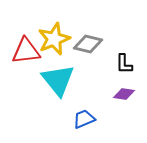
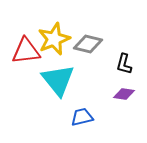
black L-shape: rotated 15 degrees clockwise
blue trapezoid: moved 2 px left, 2 px up; rotated 10 degrees clockwise
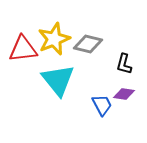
red triangle: moved 3 px left, 2 px up
blue trapezoid: moved 20 px right, 12 px up; rotated 75 degrees clockwise
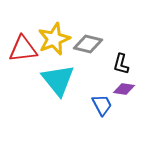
black L-shape: moved 3 px left
purple diamond: moved 5 px up
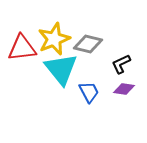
red triangle: moved 1 px left, 1 px up
black L-shape: rotated 50 degrees clockwise
cyan triangle: moved 3 px right, 11 px up
blue trapezoid: moved 13 px left, 13 px up
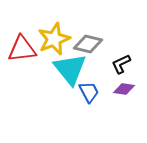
red triangle: moved 1 px down
cyan triangle: moved 9 px right
